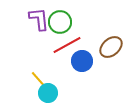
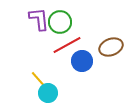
brown ellipse: rotated 20 degrees clockwise
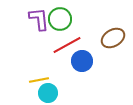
green circle: moved 3 px up
brown ellipse: moved 2 px right, 9 px up; rotated 10 degrees counterclockwise
yellow line: rotated 60 degrees counterclockwise
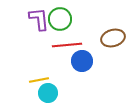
brown ellipse: rotated 15 degrees clockwise
red line: rotated 24 degrees clockwise
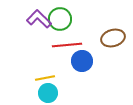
purple L-shape: rotated 40 degrees counterclockwise
yellow line: moved 6 px right, 2 px up
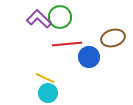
green circle: moved 2 px up
red line: moved 1 px up
blue circle: moved 7 px right, 4 px up
yellow line: rotated 36 degrees clockwise
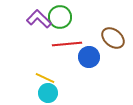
brown ellipse: rotated 55 degrees clockwise
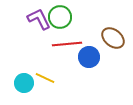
purple L-shape: rotated 20 degrees clockwise
cyan circle: moved 24 px left, 10 px up
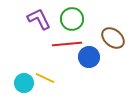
green circle: moved 12 px right, 2 px down
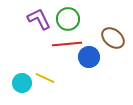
green circle: moved 4 px left
cyan circle: moved 2 px left
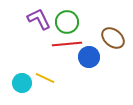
green circle: moved 1 px left, 3 px down
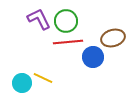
green circle: moved 1 px left, 1 px up
brown ellipse: rotated 55 degrees counterclockwise
red line: moved 1 px right, 2 px up
blue circle: moved 4 px right
yellow line: moved 2 px left
